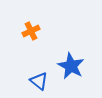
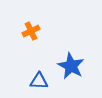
blue triangle: rotated 36 degrees counterclockwise
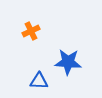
blue star: moved 3 px left, 4 px up; rotated 24 degrees counterclockwise
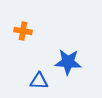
orange cross: moved 8 px left; rotated 36 degrees clockwise
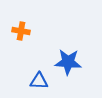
orange cross: moved 2 px left
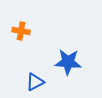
blue triangle: moved 4 px left, 1 px down; rotated 30 degrees counterclockwise
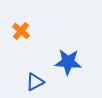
orange cross: rotated 30 degrees clockwise
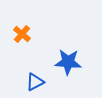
orange cross: moved 1 px right, 3 px down
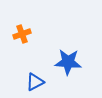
orange cross: rotated 30 degrees clockwise
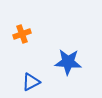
blue triangle: moved 4 px left
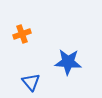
blue triangle: rotated 42 degrees counterclockwise
